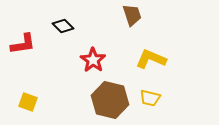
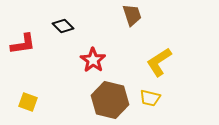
yellow L-shape: moved 8 px right, 3 px down; rotated 56 degrees counterclockwise
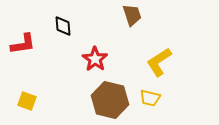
black diamond: rotated 40 degrees clockwise
red star: moved 2 px right, 1 px up
yellow square: moved 1 px left, 1 px up
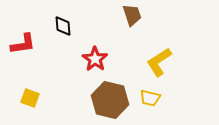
yellow square: moved 3 px right, 3 px up
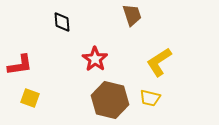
black diamond: moved 1 px left, 4 px up
red L-shape: moved 3 px left, 21 px down
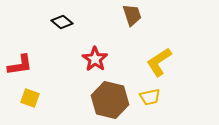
black diamond: rotated 45 degrees counterclockwise
yellow trapezoid: moved 1 px up; rotated 25 degrees counterclockwise
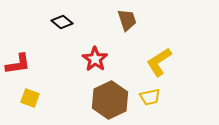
brown trapezoid: moved 5 px left, 5 px down
red L-shape: moved 2 px left, 1 px up
brown hexagon: rotated 21 degrees clockwise
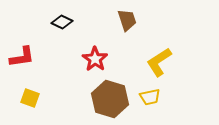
black diamond: rotated 15 degrees counterclockwise
red L-shape: moved 4 px right, 7 px up
brown hexagon: moved 1 px up; rotated 18 degrees counterclockwise
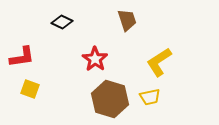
yellow square: moved 9 px up
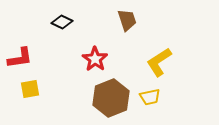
red L-shape: moved 2 px left, 1 px down
yellow square: rotated 30 degrees counterclockwise
brown hexagon: moved 1 px right, 1 px up; rotated 21 degrees clockwise
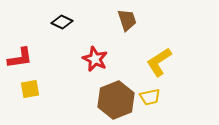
red star: rotated 10 degrees counterclockwise
brown hexagon: moved 5 px right, 2 px down
